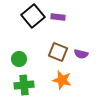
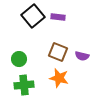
purple semicircle: moved 1 px right, 2 px down
orange star: moved 3 px left, 2 px up
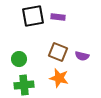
black square: rotated 30 degrees clockwise
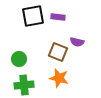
purple semicircle: moved 5 px left, 14 px up
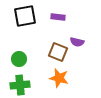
black square: moved 8 px left
green cross: moved 4 px left
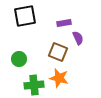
purple rectangle: moved 6 px right, 6 px down; rotated 16 degrees counterclockwise
purple semicircle: moved 1 px right, 4 px up; rotated 128 degrees counterclockwise
green cross: moved 14 px right
